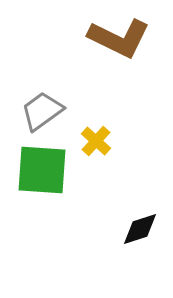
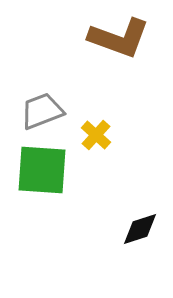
brown L-shape: rotated 6 degrees counterclockwise
gray trapezoid: rotated 15 degrees clockwise
yellow cross: moved 6 px up
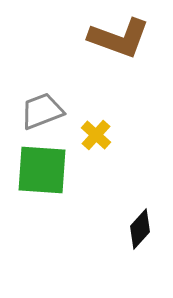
black diamond: rotated 30 degrees counterclockwise
